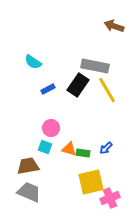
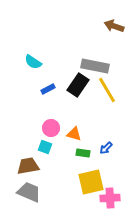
orange triangle: moved 5 px right, 15 px up
pink cross: rotated 18 degrees clockwise
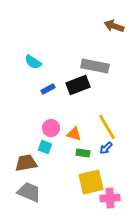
black rectangle: rotated 35 degrees clockwise
yellow line: moved 37 px down
brown trapezoid: moved 2 px left, 3 px up
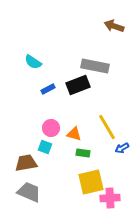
blue arrow: moved 16 px right; rotated 16 degrees clockwise
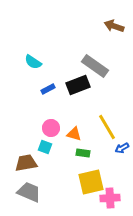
gray rectangle: rotated 24 degrees clockwise
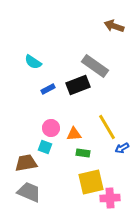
orange triangle: rotated 21 degrees counterclockwise
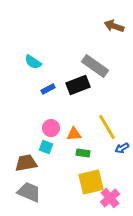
cyan square: moved 1 px right
pink cross: rotated 36 degrees counterclockwise
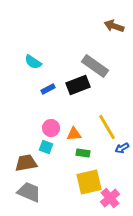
yellow square: moved 2 px left
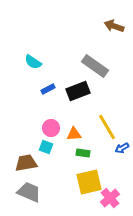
black rectangle: moved 6 px down
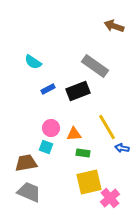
blue arrow: rotated 40 degrees clockwise
